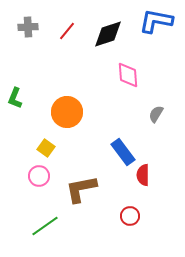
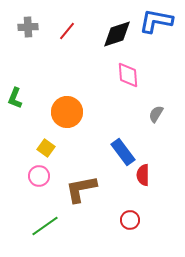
black diamond: moved 9 px right
red circle: moved 4 px down
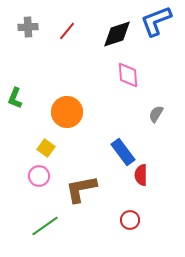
blue L-shape: rotated 32 degrees counterclockwise
red semicircle: moved 2 px left
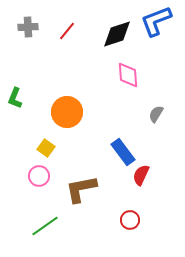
red semicircle: rotated 25 degrees clockwise
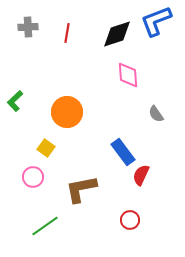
red line: moved 2 px down; rotated 30 degrees counterclockwise
green L-shape: moved 3 px down; rotated 25 degrees clockwise
gray semicircle: rotated 66 degrees counterclockwise
pink circle: moved 6 px left, 1 px down
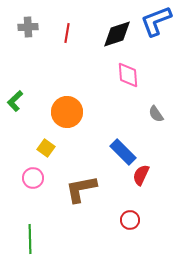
blue rectangle: rotated 8 degrees counterclockwise
pink circle: moved 1 px down
green line: moved 15 px left, 13 px down; rotated 56 degrees counterclockwise
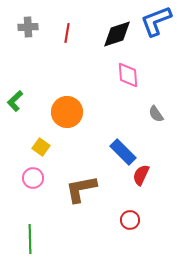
yellow square: moved 5 px left, 1 px up
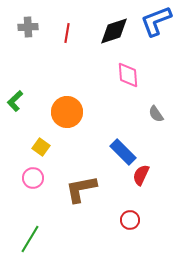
black diamond: moved 3 px left, 3 px up
green line: rotated 32 degrees clockwise
